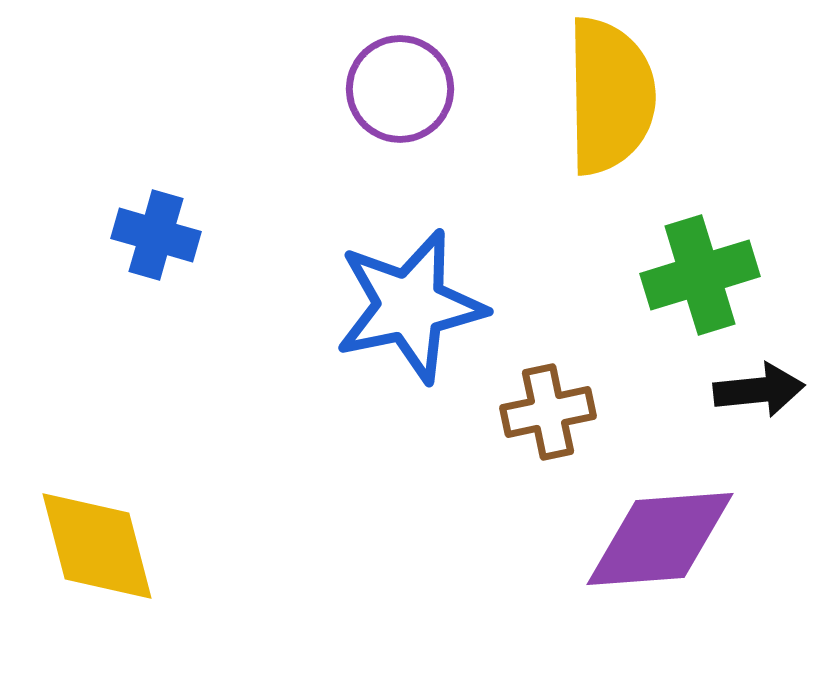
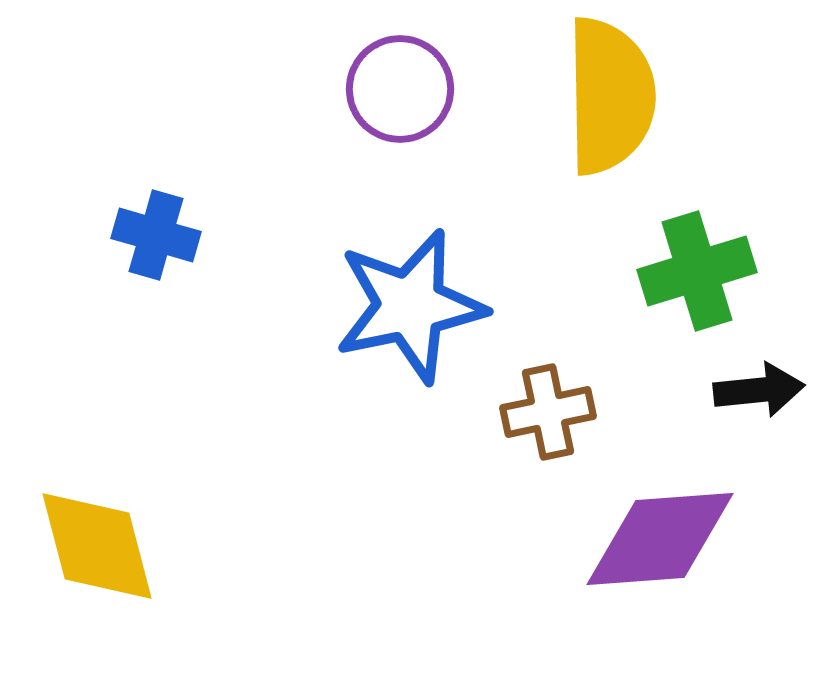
green cross: moved 3 px left, 4 px up
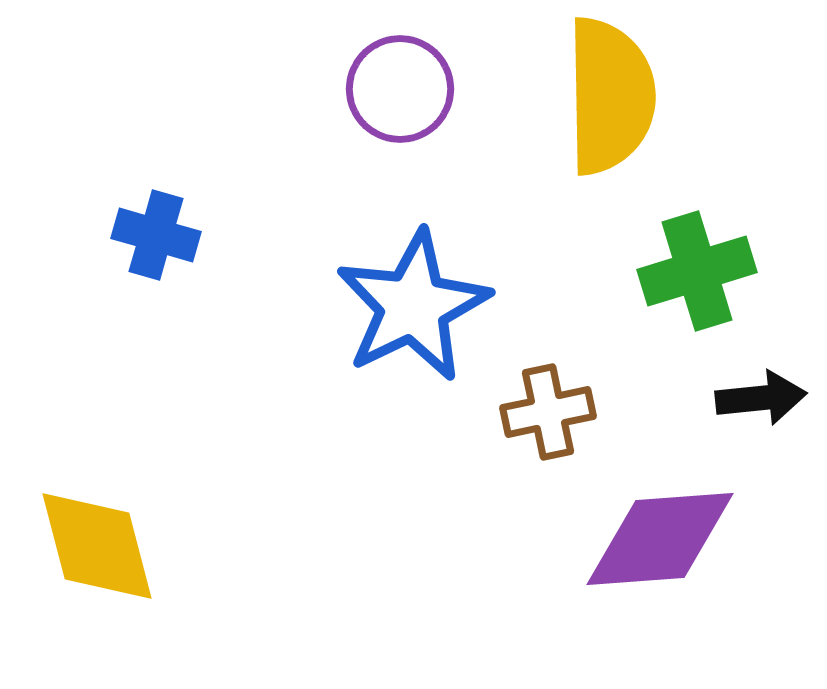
blue star: moved 3 px right; rotated 14 degrees counterclockwise
black arrow: moved 2 px right, 8 px down
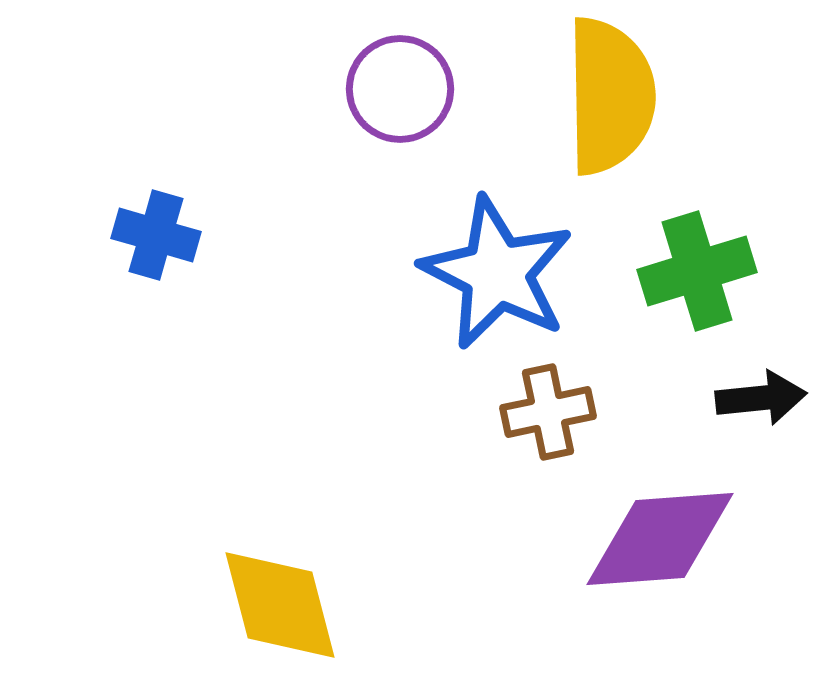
blue star: moved 84 px right, 33 px up; rotated 19 degrees counterclockwise
yellow diamond: moved 183 px right, 59 px down
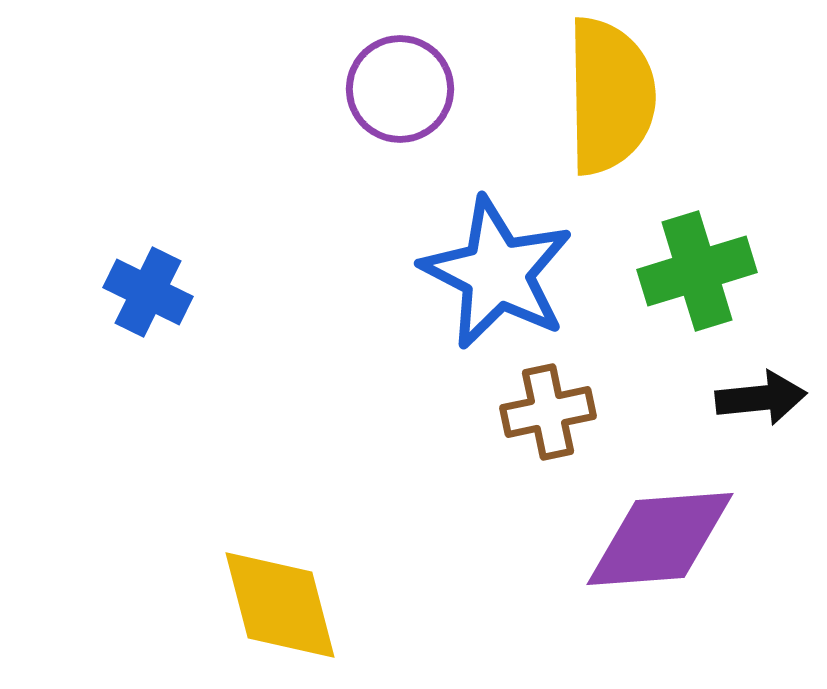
blue cross: moved 8 px left, 57 px down; rotated 10 degrees clockwise
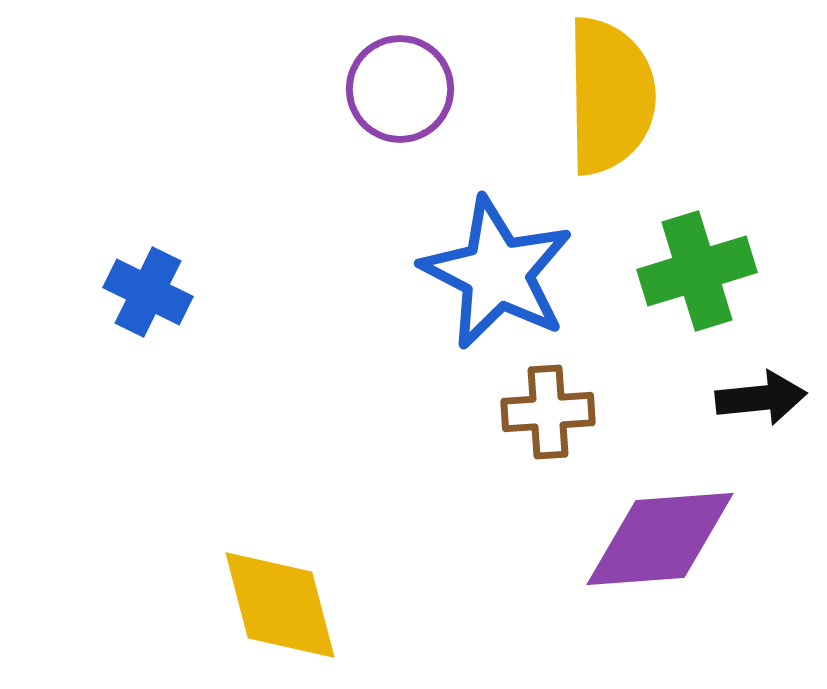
brown cross: rotated 8 degrees clockwise
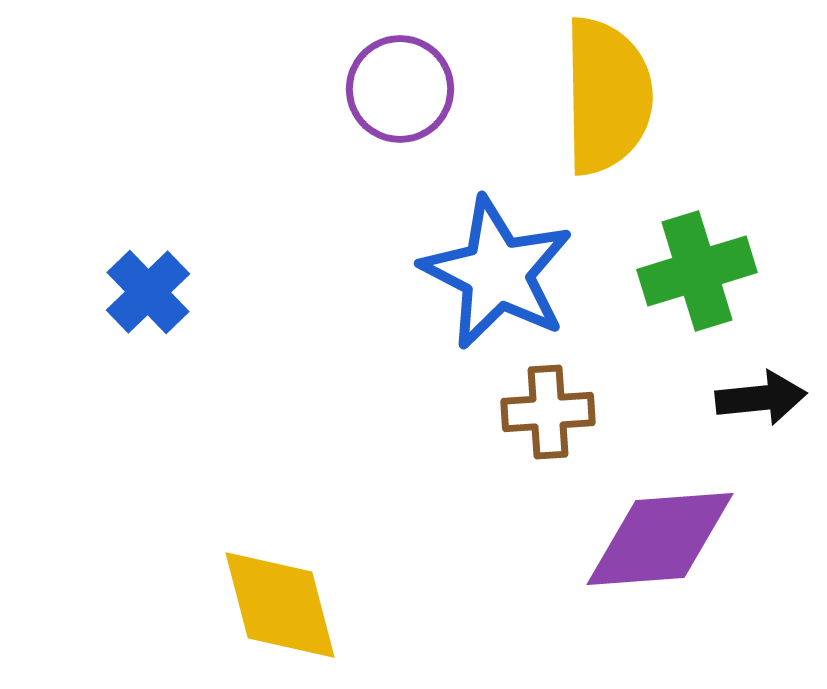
yellow semicircle: moved 3 px left
blue cross: rotated 20 degrees clockwise
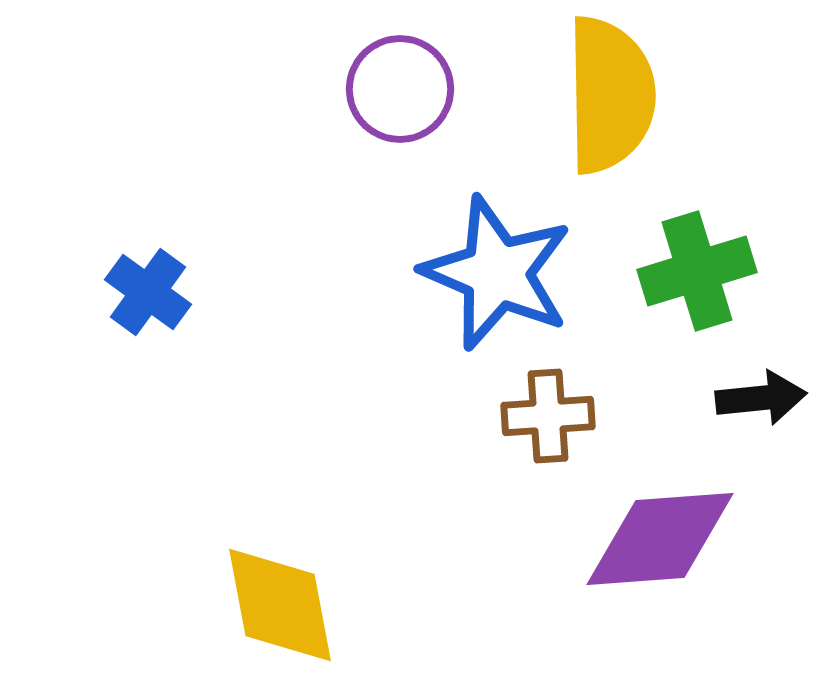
yellow semicircle: moved 3 px right, 1 px up
blue star: rotated 4 degrees counterclockwise
blue cross: rotated 10 degrees counterclockwise
brown cross: moved 4 px down
yellow diamond: rotated 4 degrees clockwise
